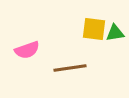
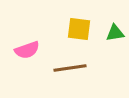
yellow square: moved 15 px left
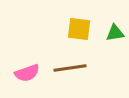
pink semicircle: moved 23 px down
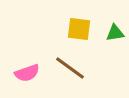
brown line: rotated 44 degrees clockwise
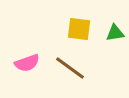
pink semicircle: moved 10 px up
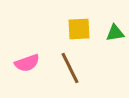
yellow square: rotated 10 degrees counterclockwise
brown line: rotated 28 degrees clockwise
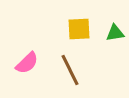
pink semicircle: rotated 25 degrees counterclockwise
brown line: moved 2 px down
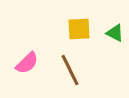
green triangle: rotated 36 degrees clockwise
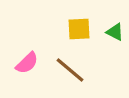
green triangle: moved 1 px up
brown line: rotated 24 degrees counterclockwise
